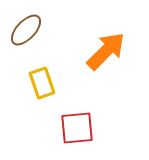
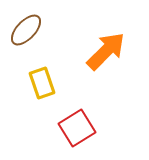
red square: rotated 27 degrees counterclockwise
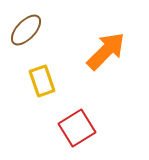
yellow rectangle: moved 2 px up
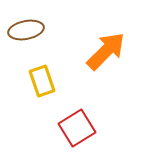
brown ellipse: rotated 36 degrees clockwise
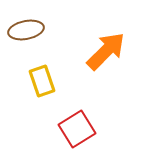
red square: moved 1 px down
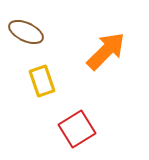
brown ellipse: moved 2 px down; rotated 36 degrees clockwise
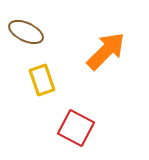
yellow rectangle: moved 1 px up
red square: moved 1 px left, 1 px up; rotated 30 degrees counterclockwise
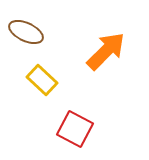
yellow rectangle: rotated 28 degrees counterclockwise
red square: moved 1 px left, 1 px down
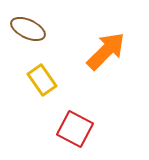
brown ellipse: moved 2 px right, 3 px up
yellow rectangle: rotated 12 degrees clockwise
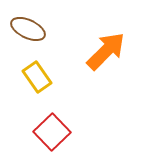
yellow rectangle: moved 5 px left, 3 px up
red square: moved 23 px left, 3 px down; rotated 18 degrees clockwise
